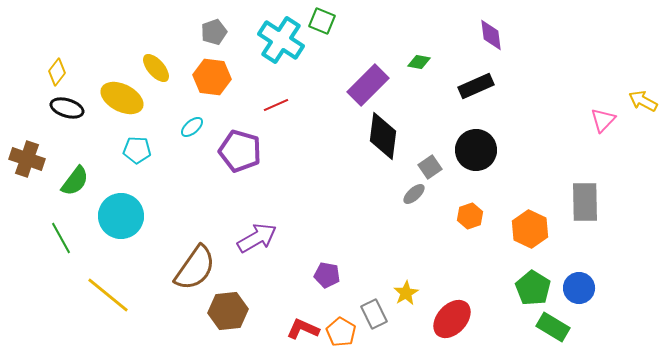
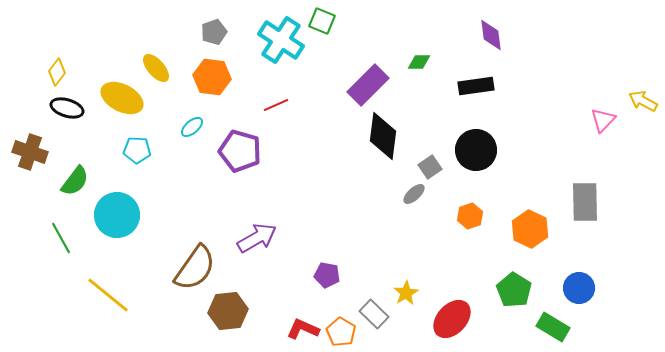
green diamond at (419, 62): rotated 10 degrees counterclockwise
black rectangle at (476, 86): rotated 16 degrees clockwise
brown cross at (27, 159): moved 3 px right, 7 px up
cyan circle at (121, 216): moved 4 px left, 1 px up
green pentagon at (533, 288): moved 19 px left, 2 px down
gray rectangle at (374, 314): rotated 20 degrees counterclockwise
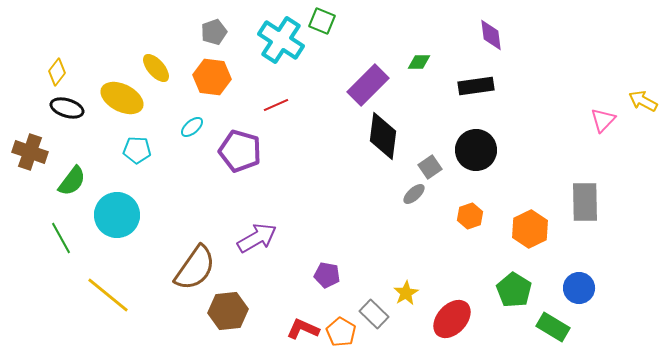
green semicircle at (75, 181): moved 3 px left
orange hexagon at (530, 229): rotated 9 degrees clockwise
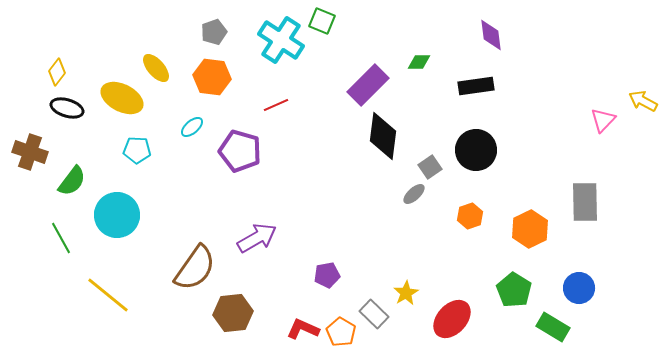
purple pentagon at (327, 275): rotated 20 degrees counterclockwise
brown hexagon at (228, 311): moved 5 px right, 2 px down
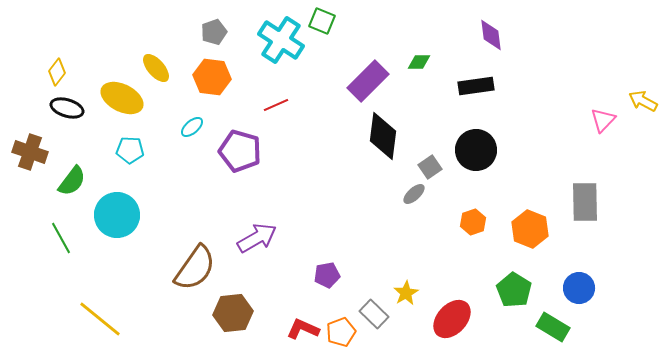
purple rectangle at (368, 85): moved 4 px up
cyan pentagon at (137, 150): moved 7 px left
orange hexagon at (470, 216): moved 3 px right, 6 px down
orange hexagon at (530, 229): rotated 12 degrees counterclockwise
yellow line at (108, 295): moved 8 px left, 24 px down
orange pentagon at (341, 332): rotated 20 degrees clockwise
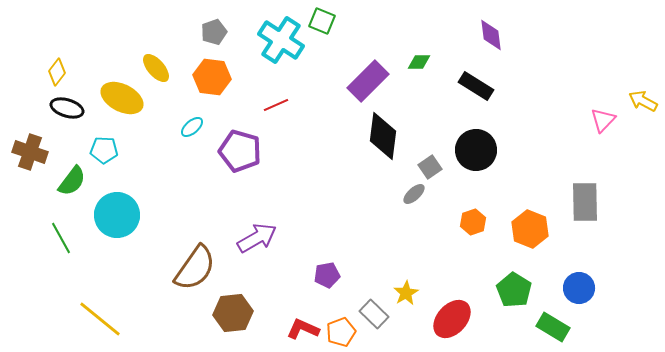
black rectangle at (476, 86): rotated 40 degrees clockwise
cyan pentagon at (130, 150): moved 26 px left
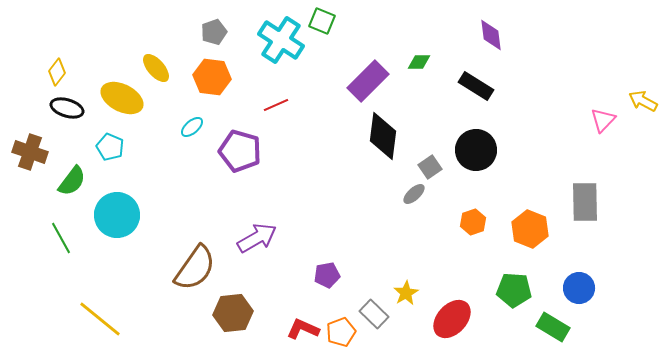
cyan pentagon at (104, 150): moved 6 px right, 3 px up; rotated 20 degrees clockwise
green pentagon at (514, 290): rotated 28 degrees counterclockwise
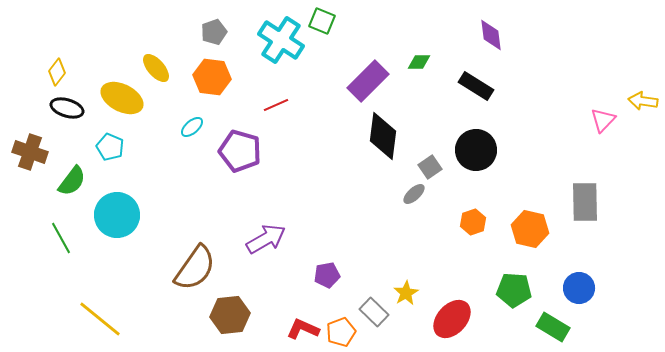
yellow arrow at (643, 101): rotated 20 degrees counterclockwise
orange hexagon at (530, 229): rotated 9 degrees counterclockwise
purple arrow at (257, 238): moved 9 px right, 1 px down
brown hexagon at (233, 313): moved 3 px left, 2 px down
gray rectangle at (374, 314): moved 2 px up
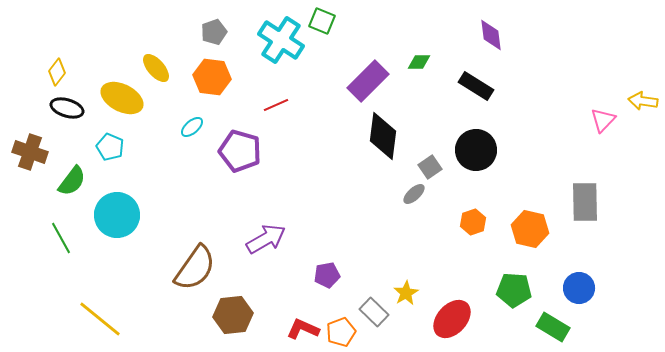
brown hexagon at (230, 315): moved 3 px right
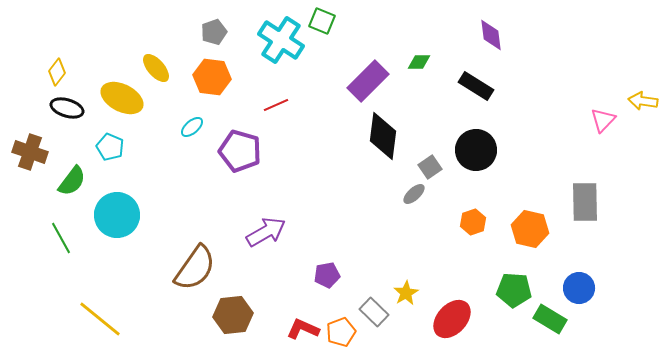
purple arrow at (266, 239): moved 7 px up
green rectangle at (553, 327): moved 3 px left, 8 px up
